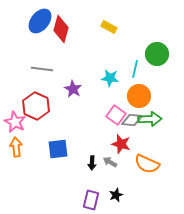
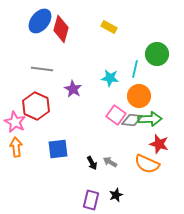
red star: moved 38 px right
black arrow: rotated 32 degrees counterclockwise
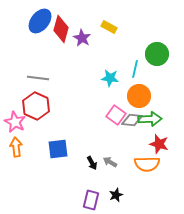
gray line: moved 4 px left, 9 px down
purple star: moved 9 px right, 51 px up
orange semicircle: rotated 25 degrees counterclockwise
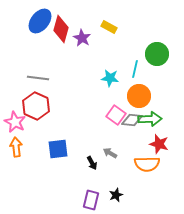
gray arrow: moved 9 px up
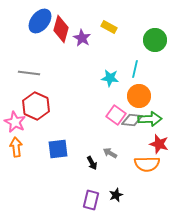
green circle: moved 2 px left, 14 px up
gray line: moved 9 px left, 5 px up
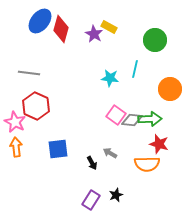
purple star: moved 12 px right, 4 px up
orange circle: moved 31 px right, 7 px up
purple rectangle: rotated 18 degrees clockwise
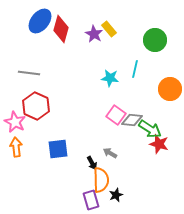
yellow rectangle: moved 2 px down; rotated 21 degrees clockwise
green arrow: moved 10 px down; rotated 35 degrees clockwise
orange semicircle: moved 46 px left, 16 px down; rotated 90 degrees counterclockwise
purple rectangle: rotated 48 degrees counterclockwise
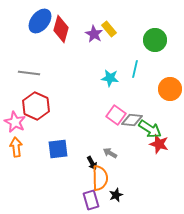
orange semicircle: moved 1 px left, 2 px up
